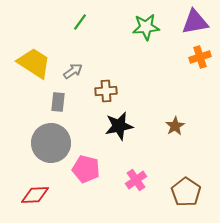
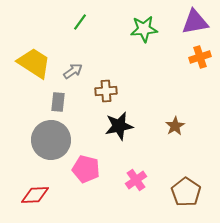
green star: moved 2 px left, 2 px down
gray circle: moved 3 px up
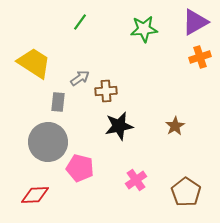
purple triangle: rotated 20 degrees counterclockwise
gray arrow: moved 7 px right, 7 px down
gray circle: moved 3 px left, 2 px down
pink pentagon: moved 6 px left, 1 px up
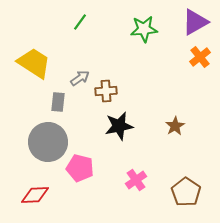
orange cross: rotated 20 degrees counterclockwise
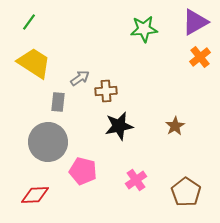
green line: moved 51 px left
pink pentagon: moved 3 px right, 3 px down
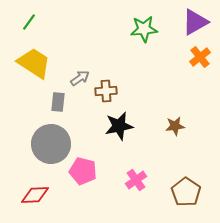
brown star: rotated 24 degrees clockwise
gray circle: moved 3 px right, 2 px down
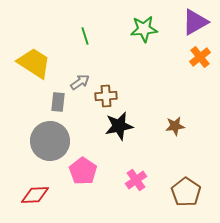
green line: moved 56 px right, 14 px down; rotated 54 degrees counterclockwise
gray arrow: moved 4 px down
brown cross: moved 5 px down
gray circle: moved 1 px left, 3 px up
pink pentagon: rotated 20 degrees clockwise
